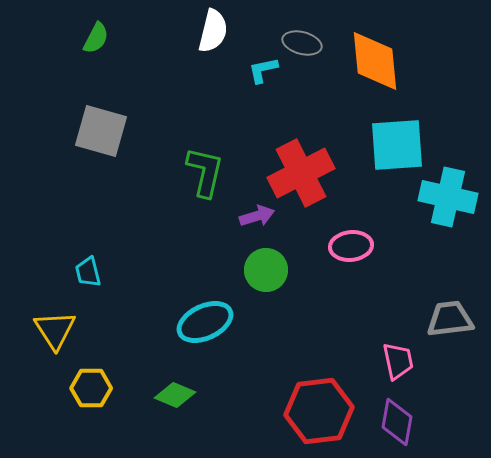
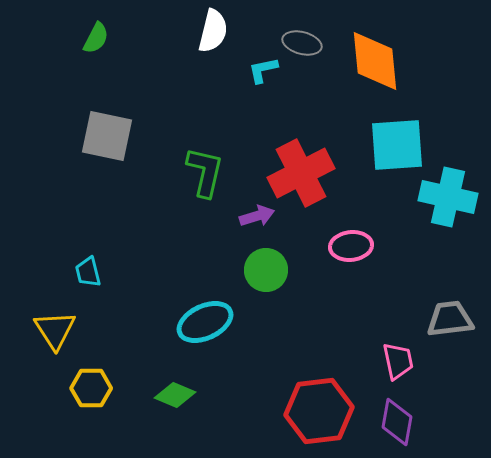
gray square: moved 6 px right, 5 px down; rotated 4 degrees counterclockwise
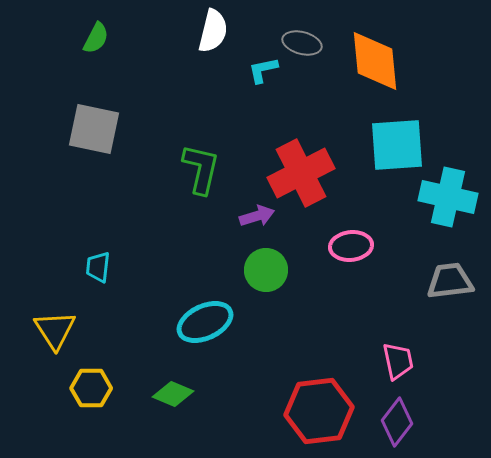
gray square: moved 13 px left, 7 px up
green L-shape: moved 4 px left, 3 px up
cyan trapezoid: moved 10 px right, 5 px up; rotated 20 degrees clockwise
gray trapezoid: moved 38 px up
green diamond: moved 2 px left, 1 px up
purple diamond: rotated 27 degrees clockwise
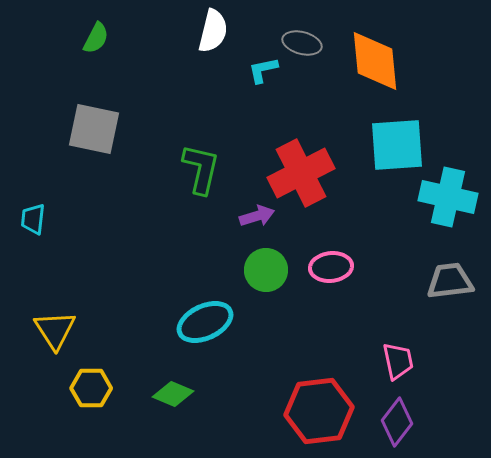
pink ellipse: moved 20 px left, 21 px down
cyan trapezoid: moved 65 px left, 48 px up
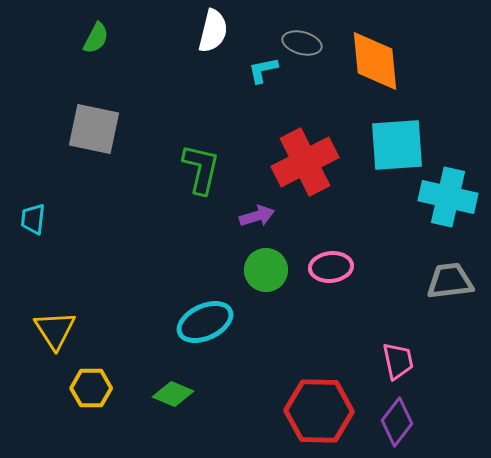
red cross: moved 4 px right, 11 px up
red hexagon: rotated 8 degrees clockwise
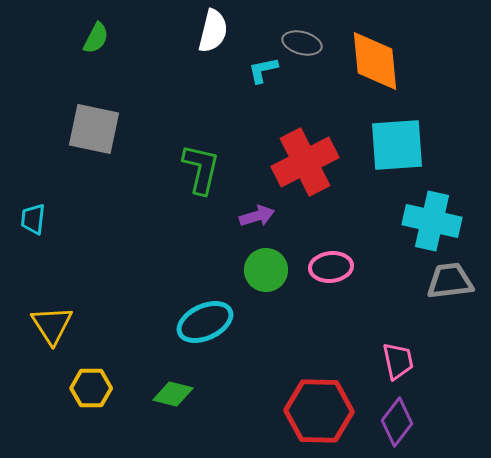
cyan cross: moved 16 px left, 24 px down
yellow triangle: moved 3 px left, 5 px up
green diamond: rotated 9 degrees counterclockwise
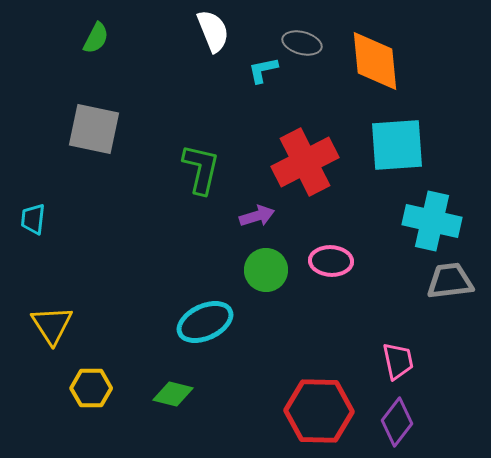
white semicircle: rotated 36 degrees counterclockwise
pink ellipse: moved 6 px up; rotated 9 degrees clockwise
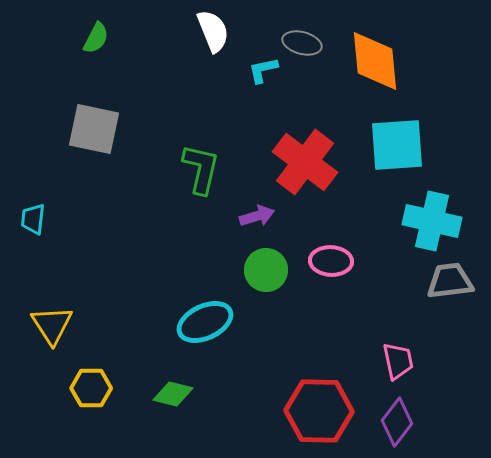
red cross: rotated 26 degrees counterclockwise
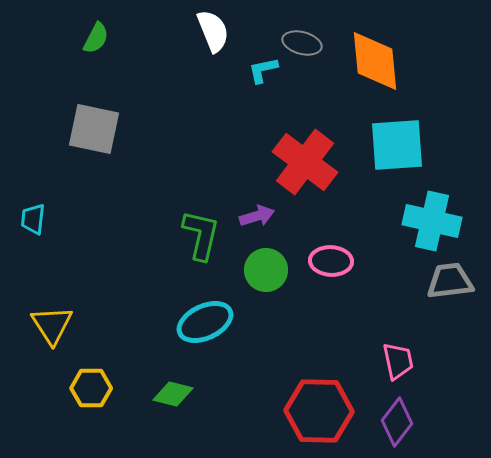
green L-shape: moved 66 px down
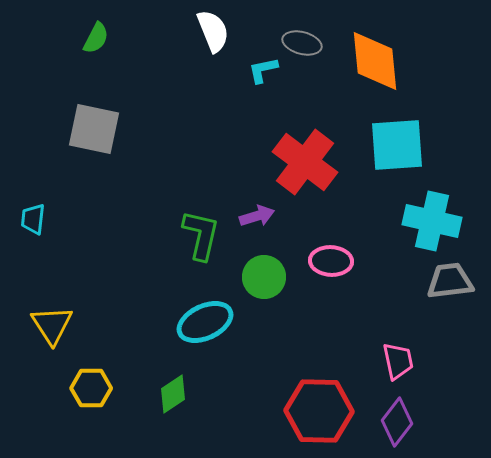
green circle: moved 2 px left, 7 px down
green diamond: rotated 48 degrees counterclockwise
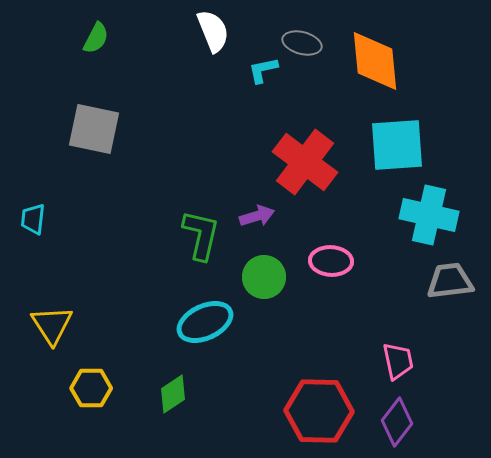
cyan cross: moved 3 px left, 6 px up
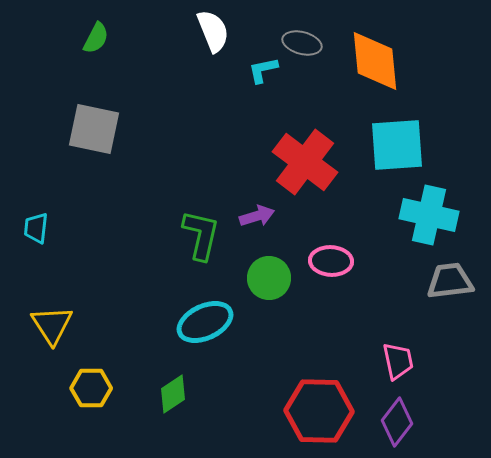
cyan trapezoid: moved 3 px right, 9 px down
green circle: moved 5 px right, 1 px down
